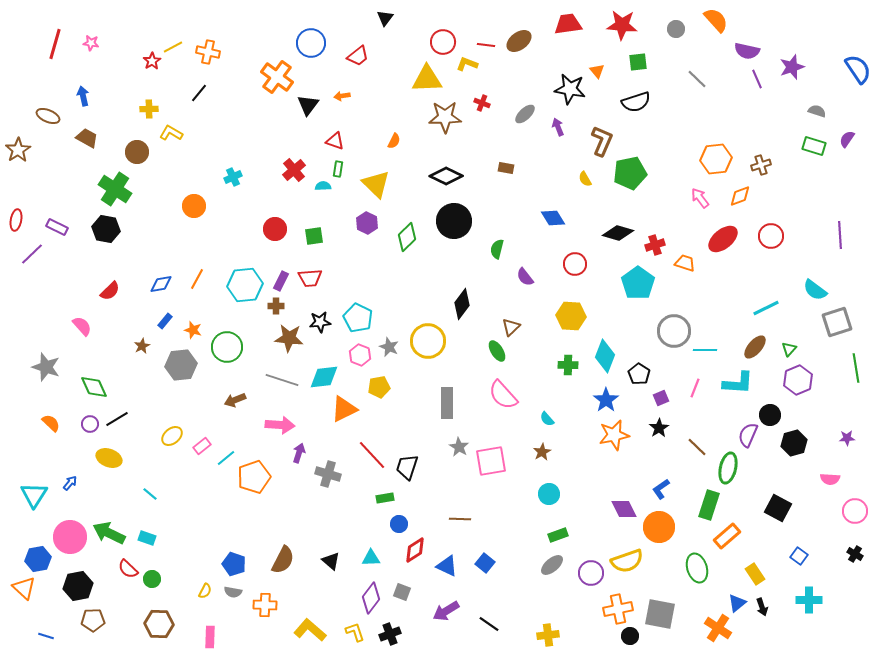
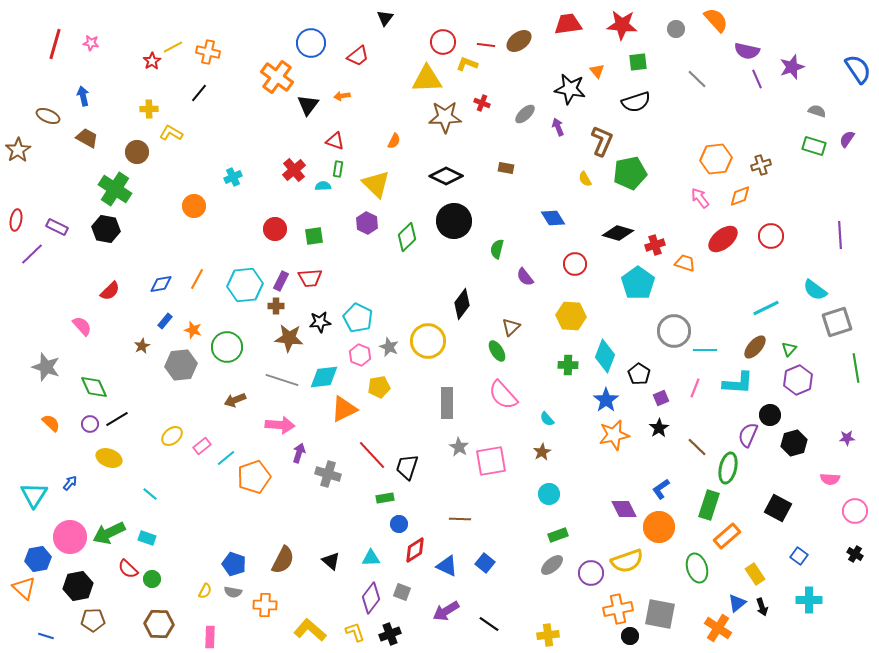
green arrow at (109, 533): rotated 52 degrees counterclockwise
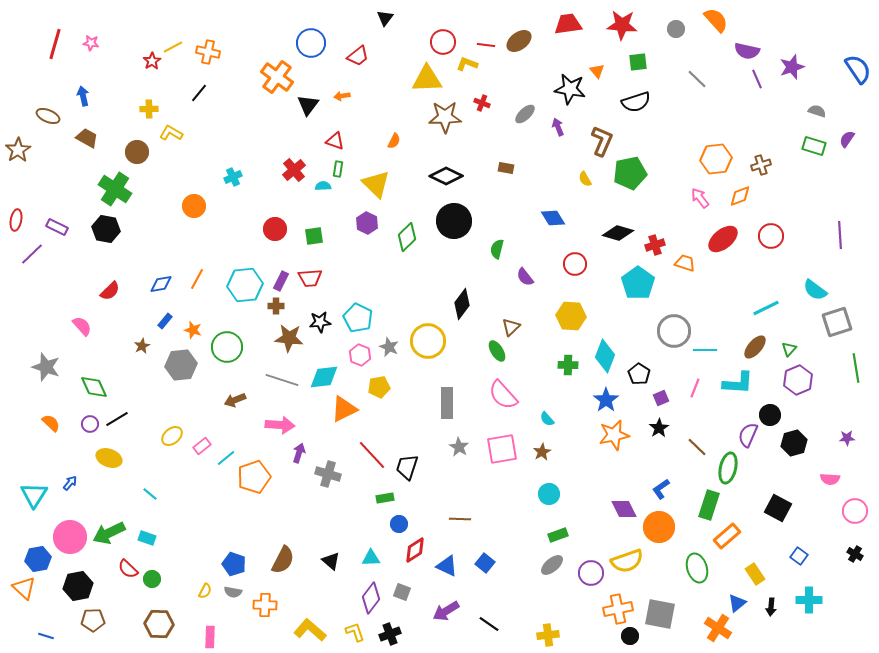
pink square at (491, 461): moved 11 px right, 12 px up
black arrow at (762, 607): moved 9 px right; rotated 24 degrees clockwise
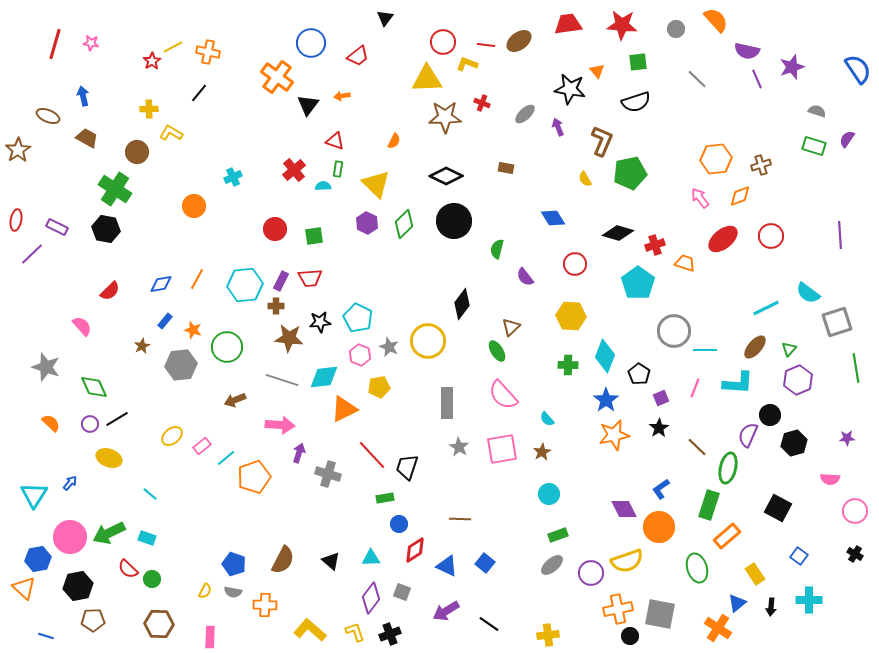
green diamond at (407, 237): moved 3 px left, 13 px up
cyan semicircle at (815, 290): moved 7 px left, 3 px down
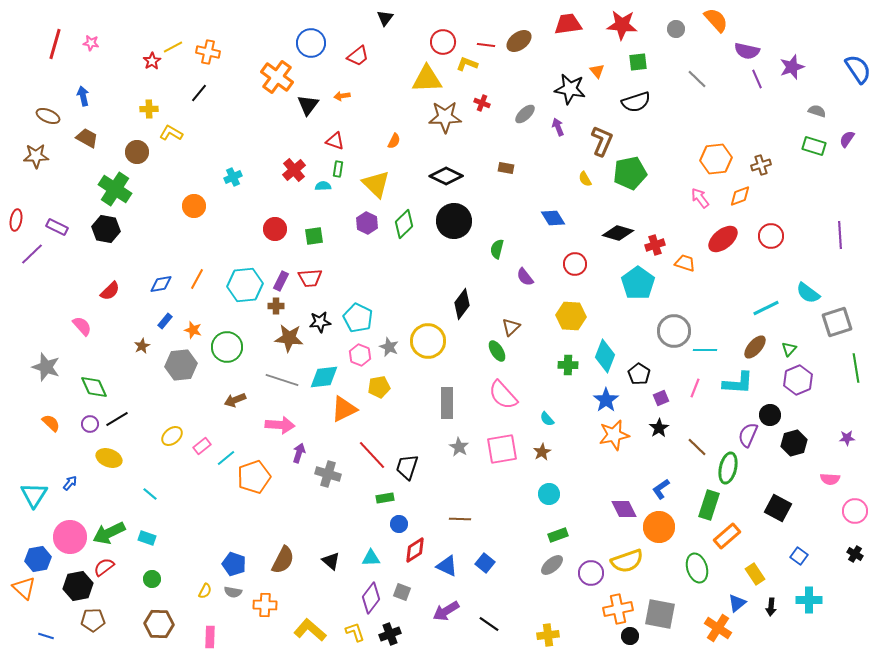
brown star at (18, 150): moved 18 px right, 6 px down; rotated 30 degrees clockwise
red semicircle at (128, 569): moved 24 px left, 2 px up; rotated 100 degrees clockwise
